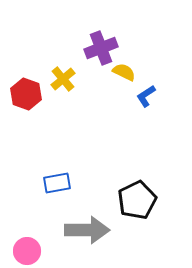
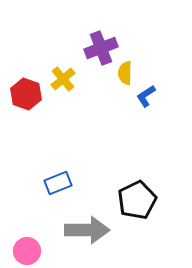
yellow semicircle: moved 1 px right, 1 px down; rotated 115 degrees counterclockwise
blue rectangle: moved 1 px right; rotated 12 degrees counterclockwise
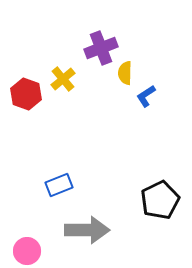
blue rectangle: moved 1 px right, 2 px down
black pentagon: moved 23 px right
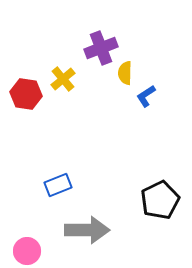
red hexagon: rotated 12 degrees counterclockwise
blue rectangle: moved 1 px left
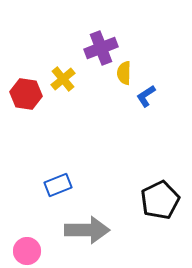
yellow semicircle: moved 1 px left
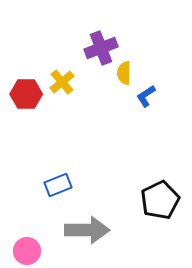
yellow cross: moved 1 px left, 3 px down
red hexagon: rotated 8 degrees counterclockwise
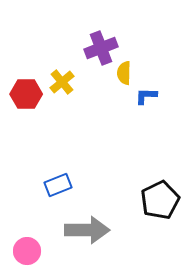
blue L-shape: rotated 35 degrees clockwise
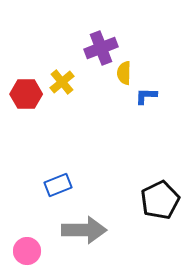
gray arrow: moved 3 px left
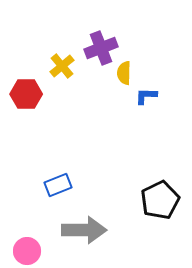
yellow cross: moved 16 px up
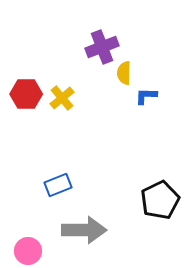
purple cross: moved 1 px right, 1 px up
yellow cross: moved 32 px down
pink circle: moved 1 px right
